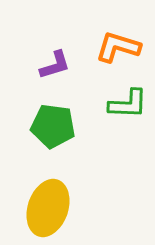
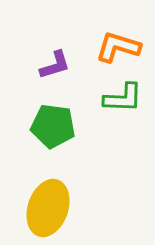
green L-shape: moved 5 px left, 6 px up
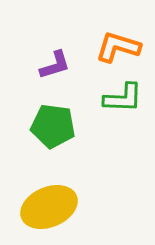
yellow ellipse: moved 1 px right, 1 px up; rotated 48 degrees clockwise
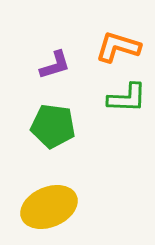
green L-shape: moved 4 px right
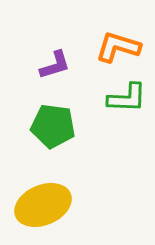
yellow ellipse: moved 6 px left, 2 px up
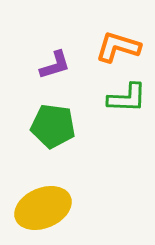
yellow ellipse: moved 3 px down
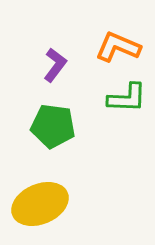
orange L-shape: rotated 6 degrees clockwise
purple L-shape: rotated 36 degrees counterclockwise
yellow ellipse: moved 3 px left, 4 px up
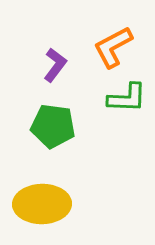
orange L-shape: moved 5 px left; rotated 51 degrees counterclockwise
yellow ellipse: moved 2 px right; rotated 22 degrees clockwise
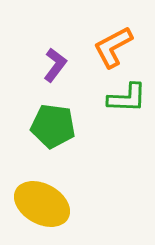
yellow ellipse: rotated 30 degrees clockwise
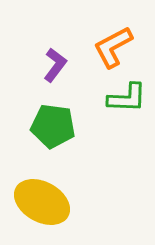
yellow ellipse: moved 2 px up
